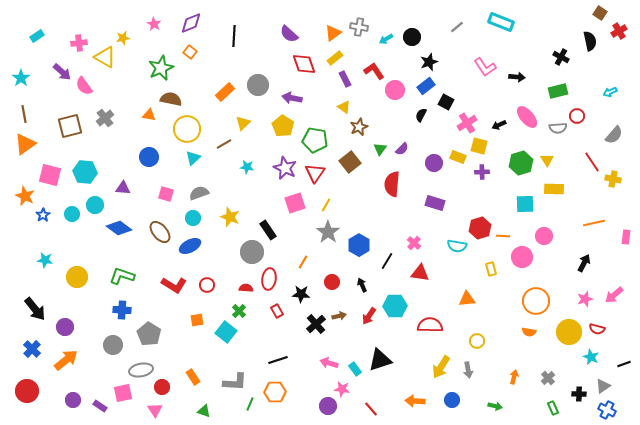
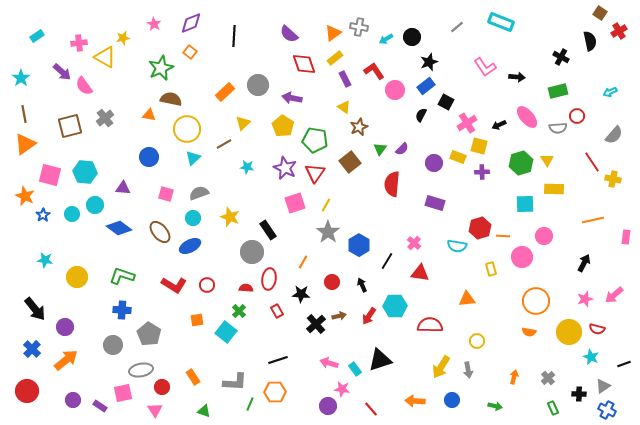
orange line at (594, 223): moved 1 px left, 3 px up
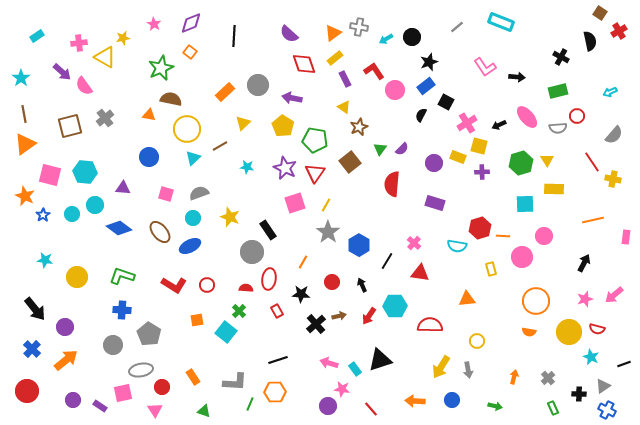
brown line at (224, 144): moved 4 px left, 2 px down
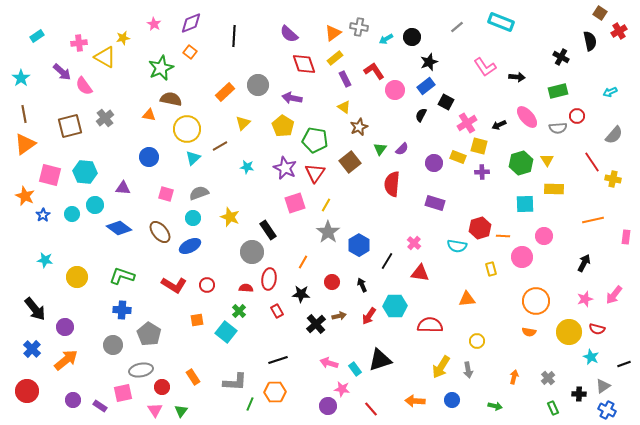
pink arrow at (614, 295): rotated 12 degrees counterclockwise
green triangle at (204, 411): moved 23 px left; rotated 48 degrees clockwise
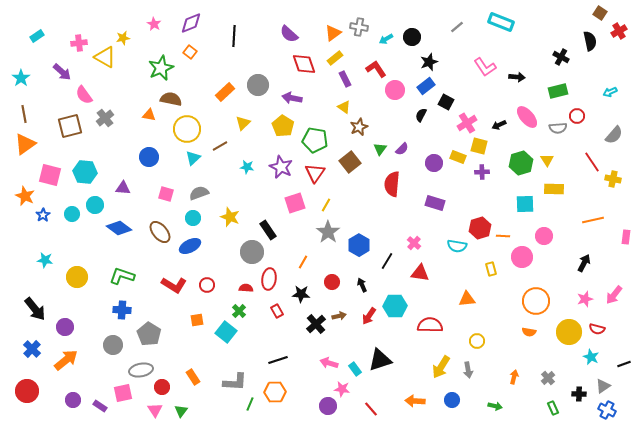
red L-shape at (374, 71): moved 2 px right, 2 px up
pink semicircle at (84, 86): moved 9 px down
purple star at (285, 168): moved 4 px left, 1 px up
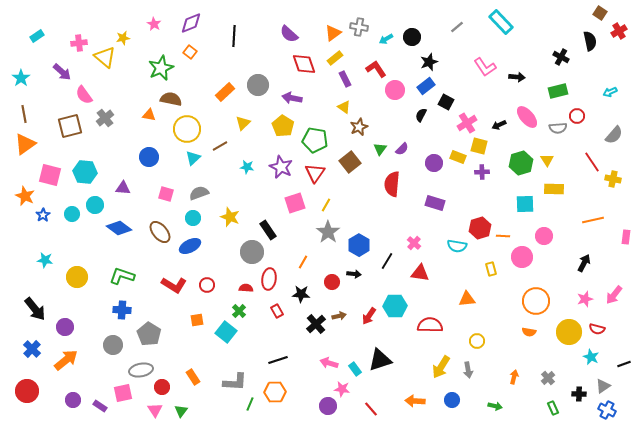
cyan rectangle at (501, 22): rotated 25 degrees clockwise
yellow triangle at (105, 57): rotated 10 degrees clockwise
black arrow at (362, 285): moved 8 px left, 11 px up; rotated 120 degrees clockwise
